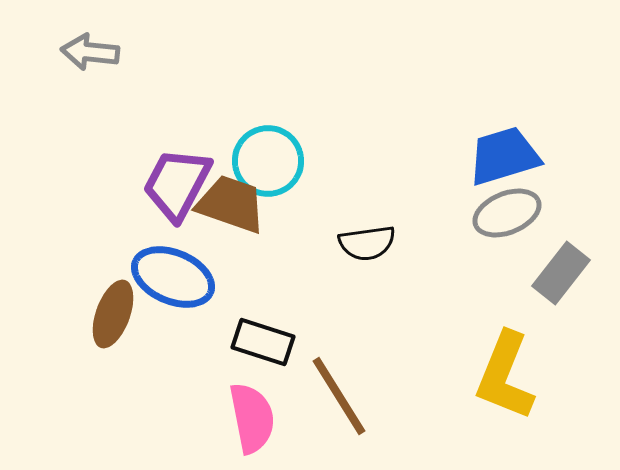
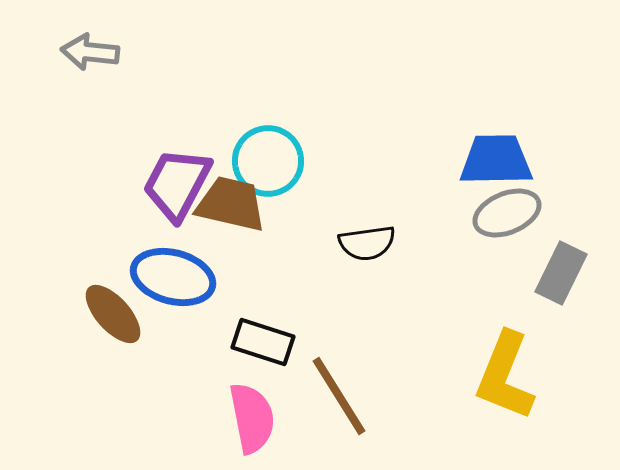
blue trapezoid: moved 8 px left, 4 px down; rotated 16 degrees clockwise
brown trapezoid: rotated 6 degrees counterclockwise
gray rectangle: rotated 12 degrees counterclockwise
blue ellipse: rotated 8 degrees counterclockwise
brown ellipse: rotated 62 degrees counterclockwise
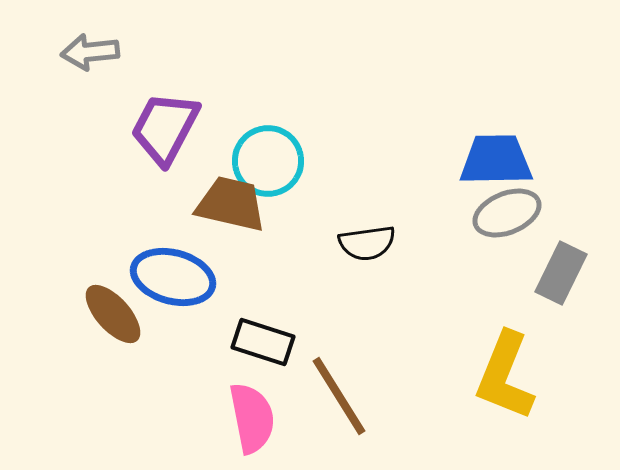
gray arrow: rotated 12 degrees counterclockwise
purple trapezoid: moved 12 px left, 56 px up
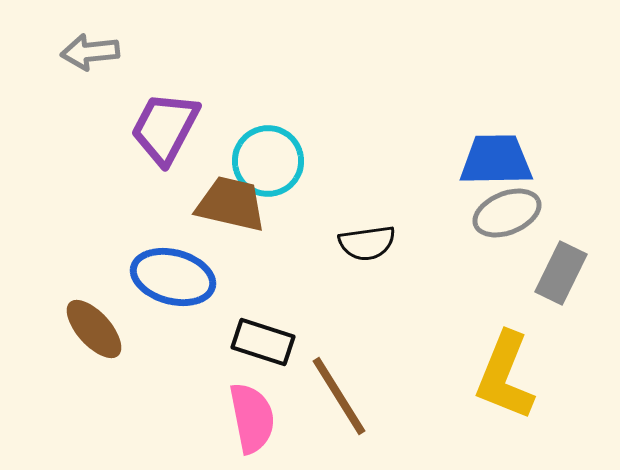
brown ellipse: moved 19 px left, 15 px down
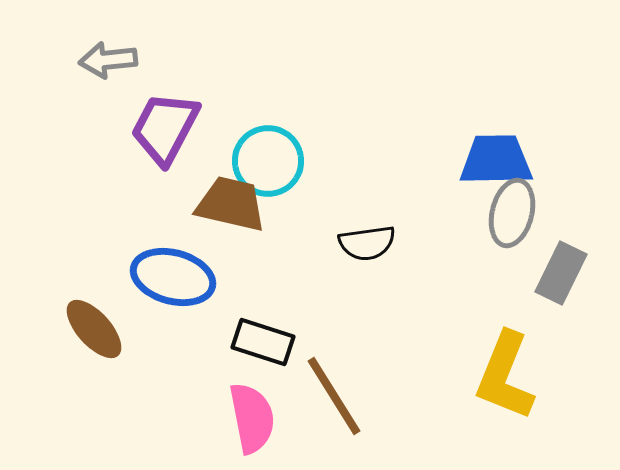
gray arrow: moved 18 px right, 8 px down
gray ellipse: moved 5 px right; rotated 54 degrees counterclockwise
brown line: moved 5 px left
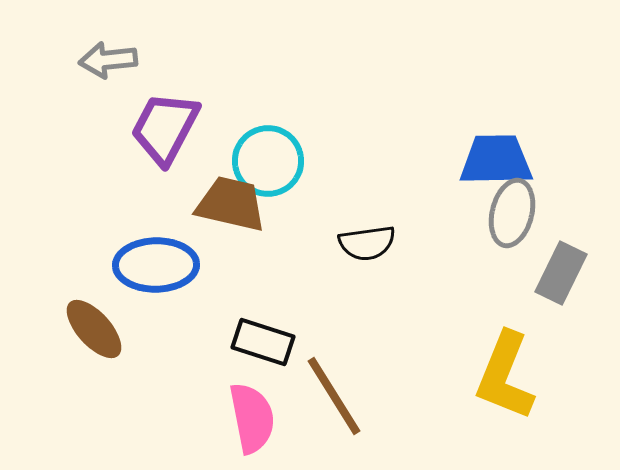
blue ellipse: moved 17 px left, 12 px up; rotated 16 degrees counterclockwise
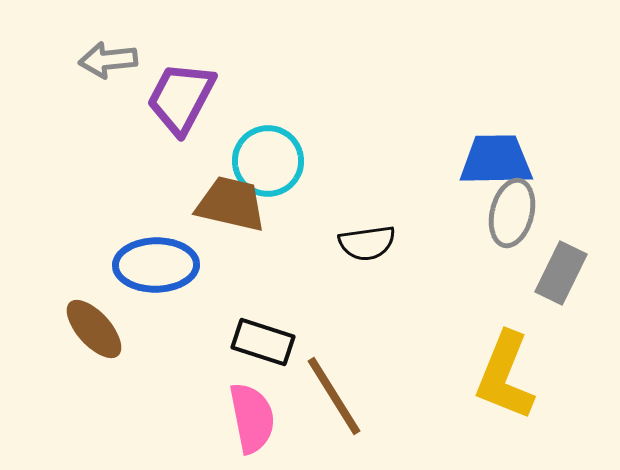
purple trapezoid: moved 16 px right, 30 px up
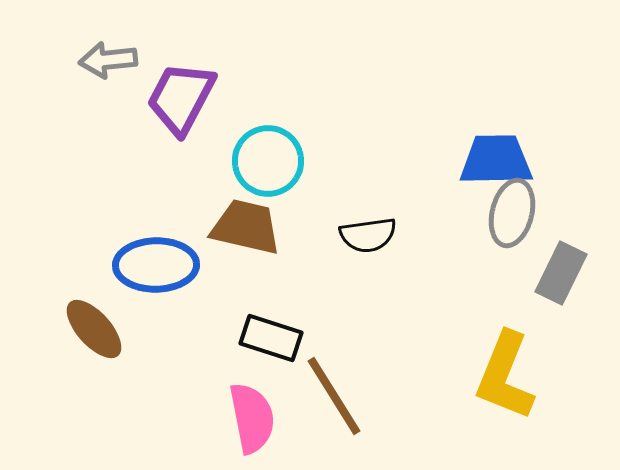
brown trapezoid: moved 15 px right, 23 px down
black semicircle: moved 1 px right, 8 px up
black rectangle: moved 8 px right, 4 px up
